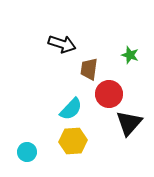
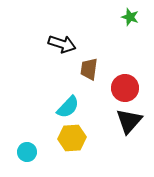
green star: moved 38 px up
red circle: moved 16 px right, 6 px up
cyan semicircle: moved 3 px left, 2 px up
black triangle: moved 2 px up
yellow hexagon: moved 1 px left, 3 px up
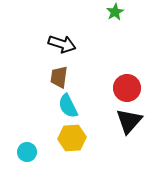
green star: moved 15 px left, 5 px up; rotated 24 degrees clockwise
brown trapezoid: moved 30 px left, 8 px down
red circle: moved 2 px right
cyan semicircle: moved 1 px up; rotated 110 degrees clockwise
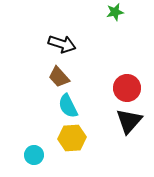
green star: rotated 18 degrees clockwise
brown trapezoid: rotated 50 degrees counterclockwise
cyan circle: moved 7 px right, 3 px down
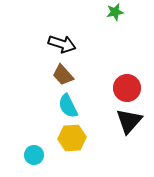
brown trapezoid: moved 4 px right, 2 px up
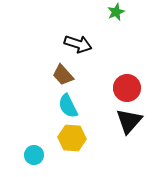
green star: moved 1 px right; rotated 12 degrees counterclockwise
black arrow: moved 16 px right
yellow hexagon: rotated 8 degrees clockwise
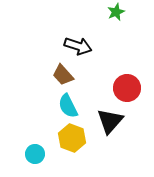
black arrow: moved 2 px down
black triangle: moved 19 px left
yellow hexagon: rotated 16 degrees clockwise
cyan circle: moved 1 px right, 1 px up
